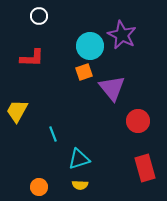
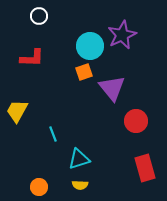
purple star: rotated 20 degrees clockwise
red circle: moved 2 px left
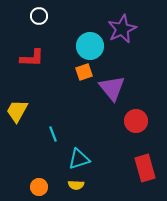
purple star: moved 6 px up
yellow semicircle: moved 4 px left
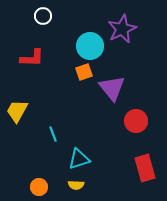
white circle: moved 4 px right
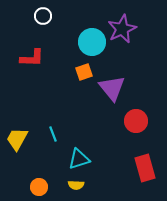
cyan circle: moved 2 px right, 4 px up
yellow trapezoid: moved 28 px down
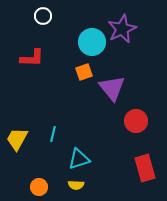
cyan line: rotated 35 degrees clockwise
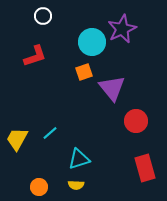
red L-shape: moved 3 px right, 2 px up; rotated 20 degrees counterclockwise
cyan line: moved 3 px left, 1 px up; rotated 35 degrees clockwise
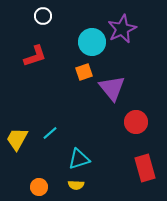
red circle: moved 1 px down
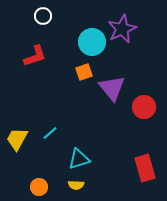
red circle: moved 8 px right, 15 px up
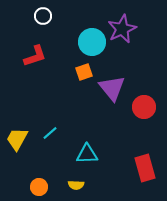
cyan triangle: moved 8 px right, 5 px up; rotated 15 degrees clockwise
